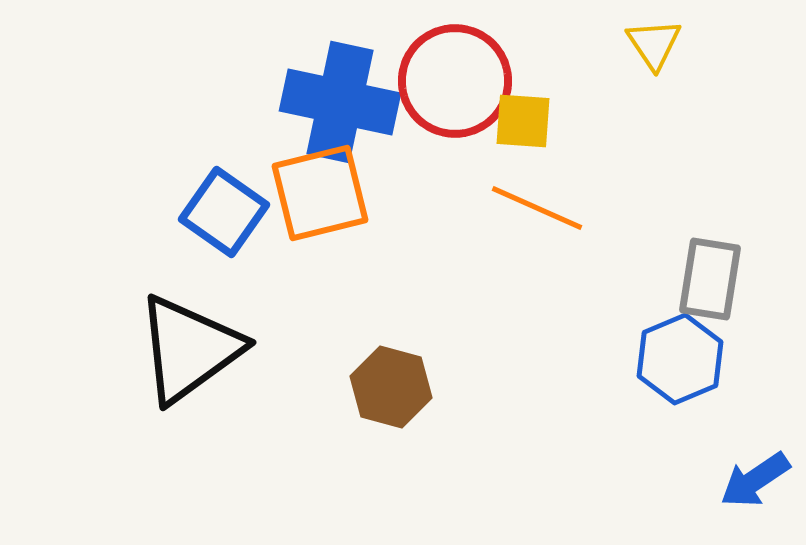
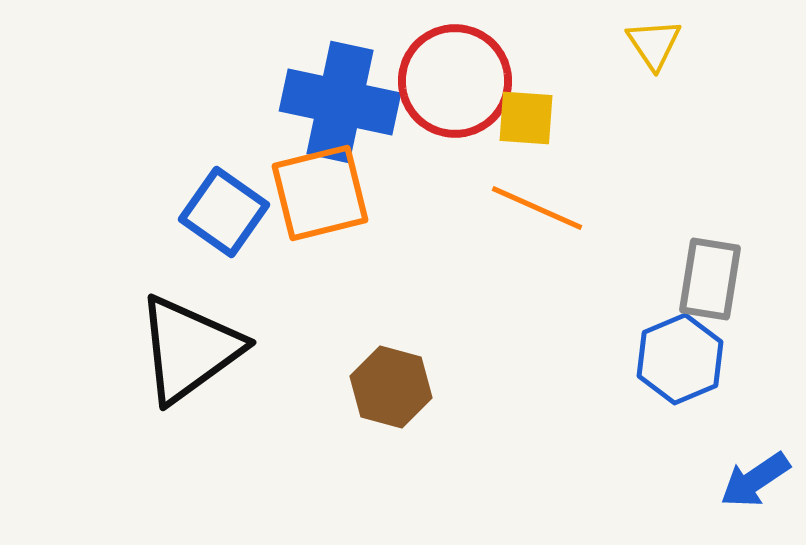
yellow square: moved 3 px right, 3 px up
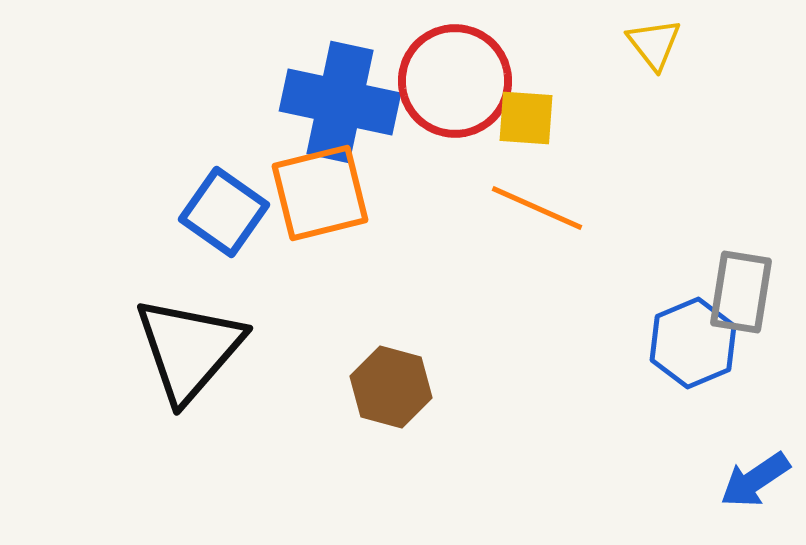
yellow triangle: rotated 4 degrees counterclockwise
gray rectangle: moved 31 px right, 13 px down
black triangle: rotated 13 degrees counterclockwise
blue hexagon: moved 13 px right, 16 px up
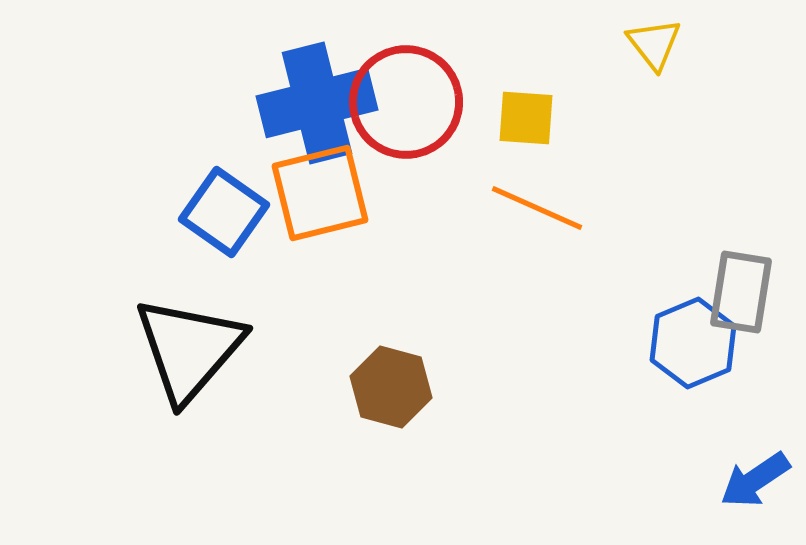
red circle: moved 49 px left, 21 px down
blue cross: moved 23 px left, 1 px down; rotated 26 degrees counterclockwise
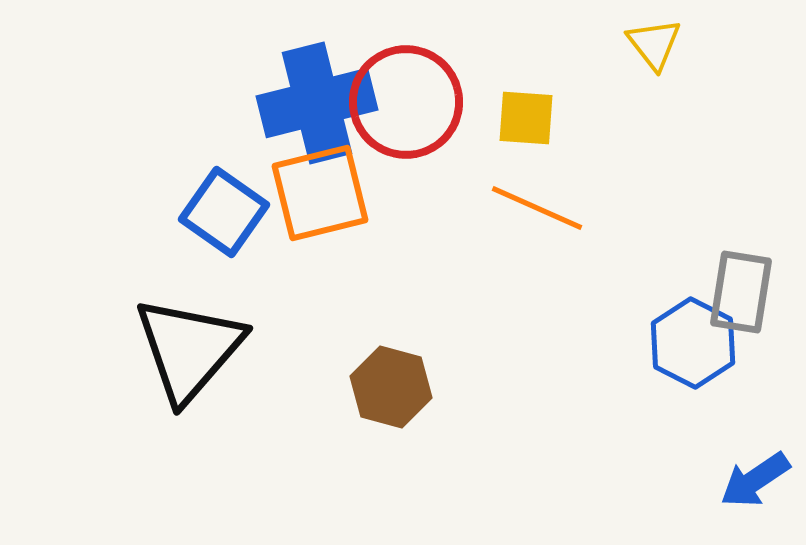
blue hexagon: rotated 10 degrees counterclockwise
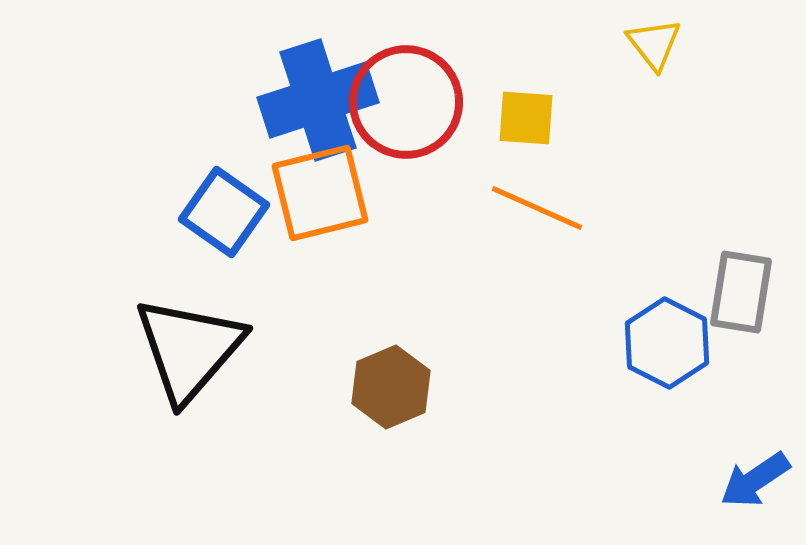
blue cross: moved 1 px right, 3 px up; rotated 4 degrees counterclockwise
blue hexagon: moved 26 px left
brown hexagon: rotated 22 degrees clockwise
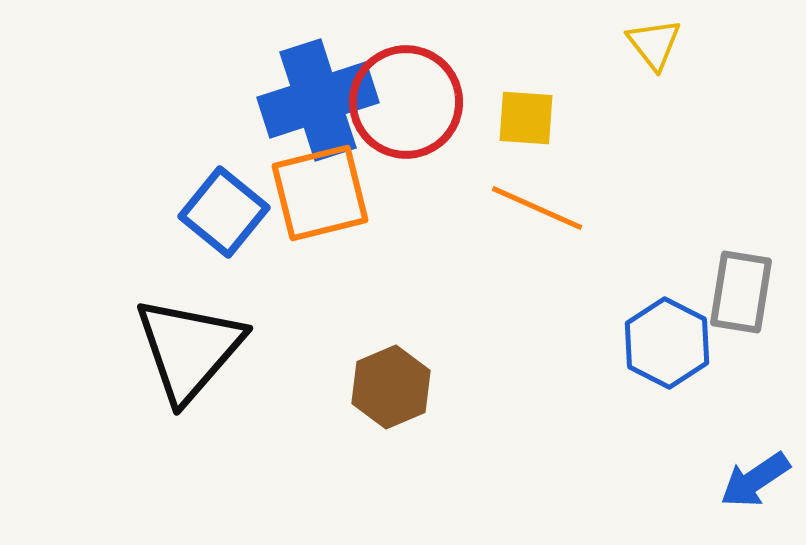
blue square: rotated 4 degrees clockwise
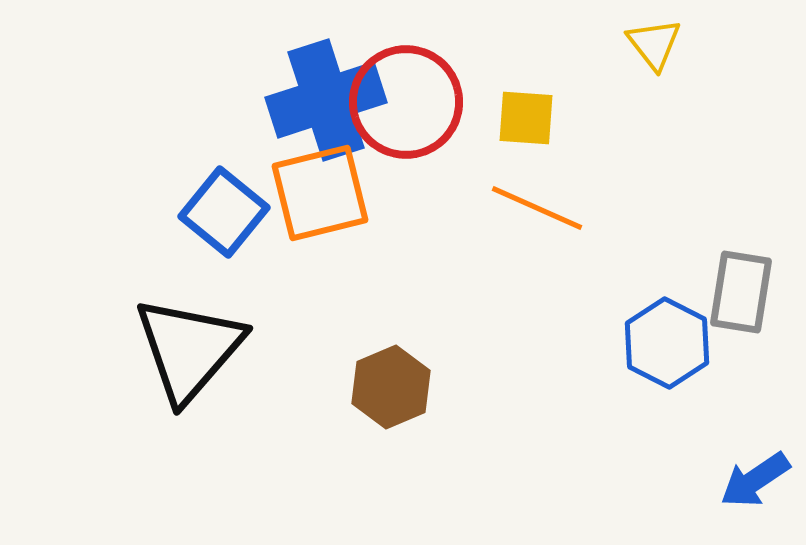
blue cross: moved 8 px right
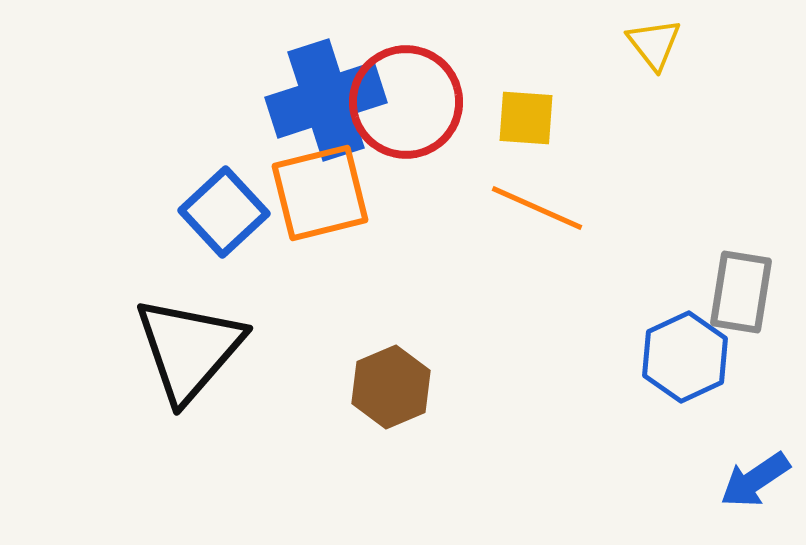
blue square: rotated 8 degrees clockwise
blue hexagon: moved 18 px right, 14 px down; rotated 8 degrees clockwise
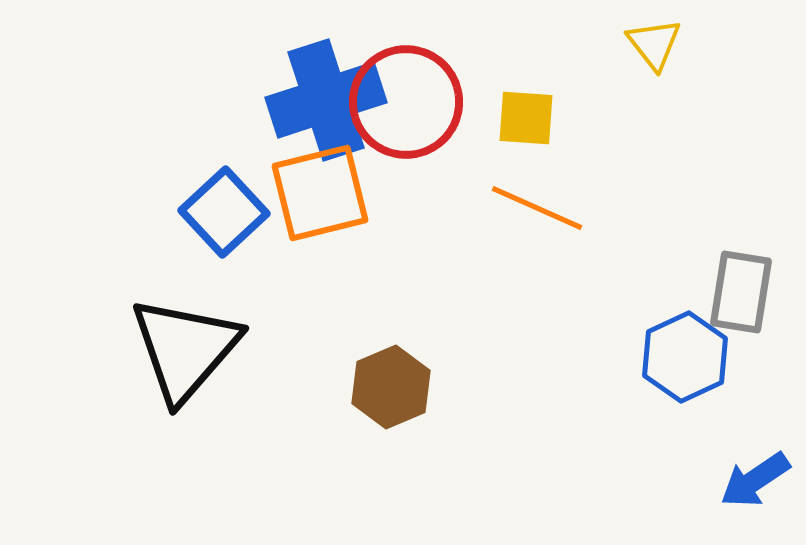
black triangle: moved 4 px left
